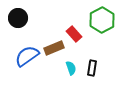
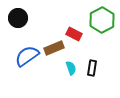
red rectangle: rotated 21 degrees counterclockwise
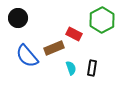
blue semicircle: rotated 95 degrees counterclockwise
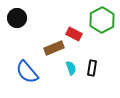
black circle: moved 1 px left
blue semicircle: moved 16 px down
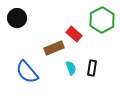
red rectangle: rotated 14 degrees clockwise
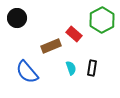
brown rectangle: moved 3 px left, 2 px up
